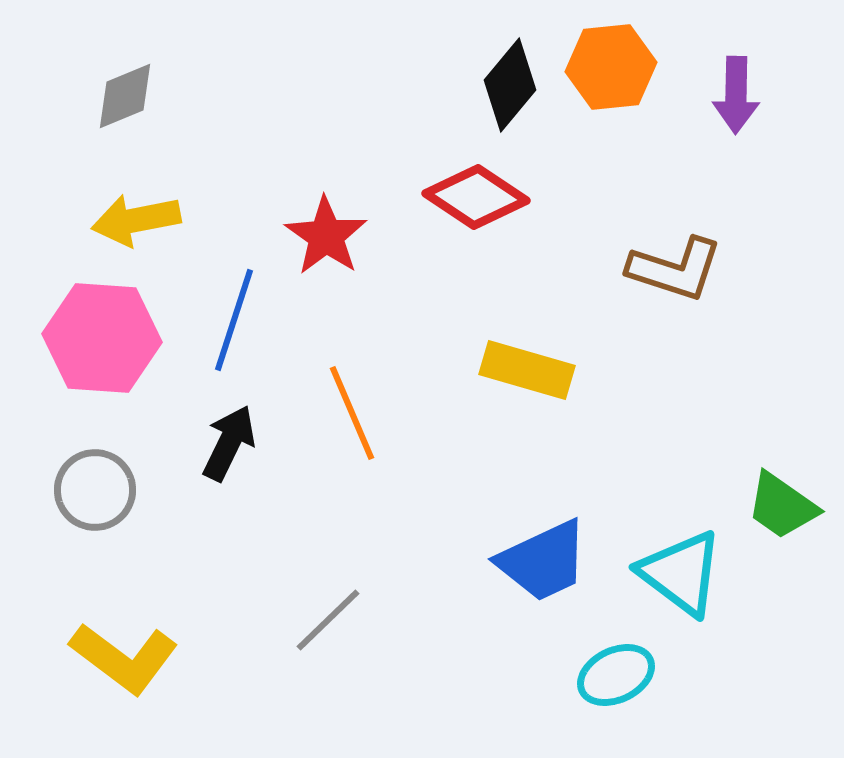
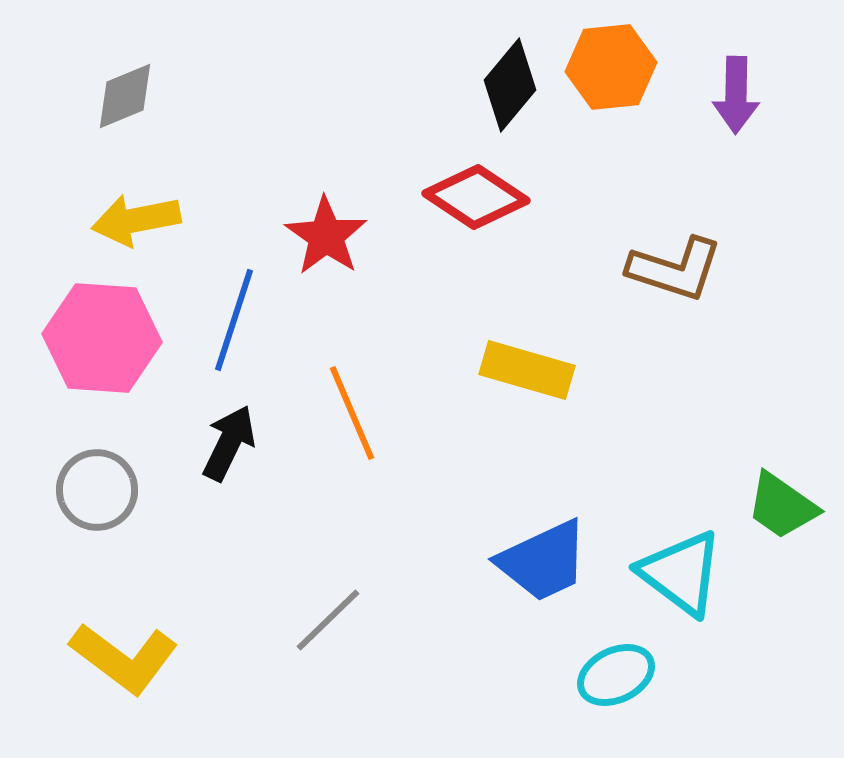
gray circle: moved 2 px right
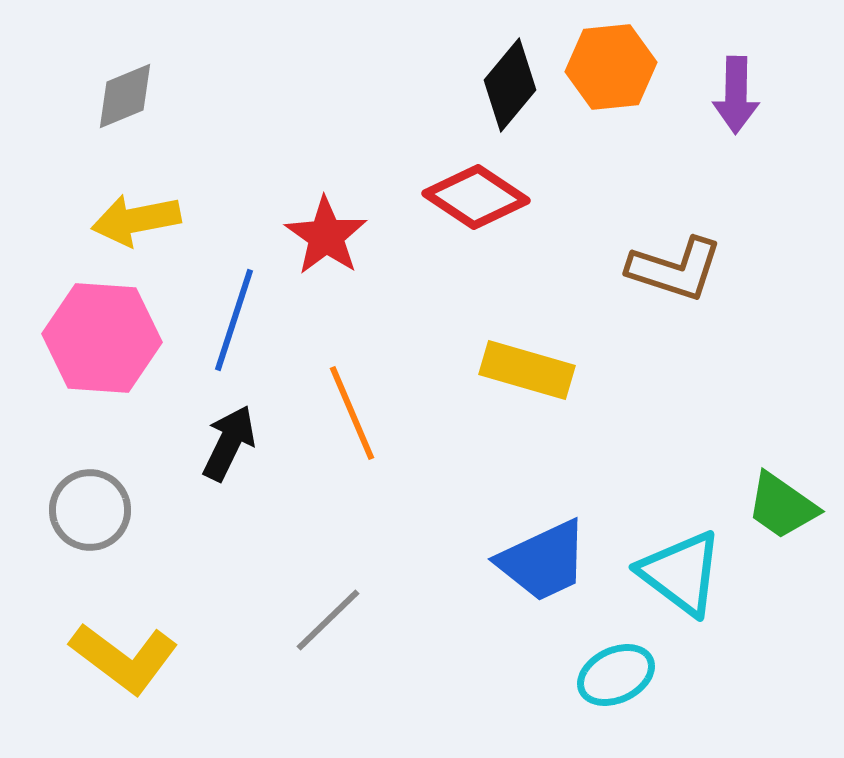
gray circle: moved 7 px left, 20 px down
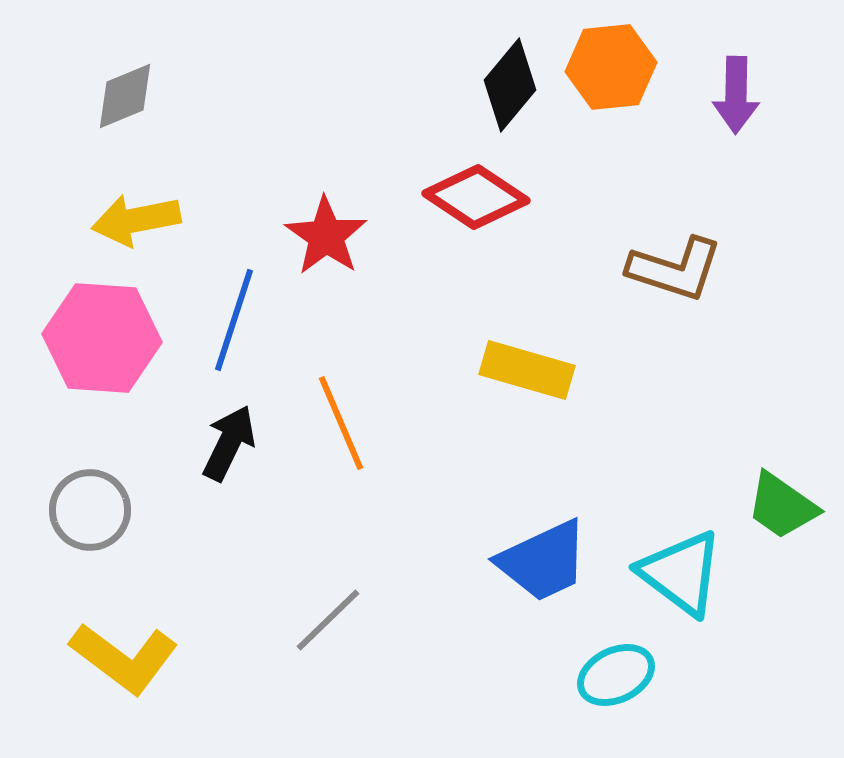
orange line: moved 11 px left, 10 px down
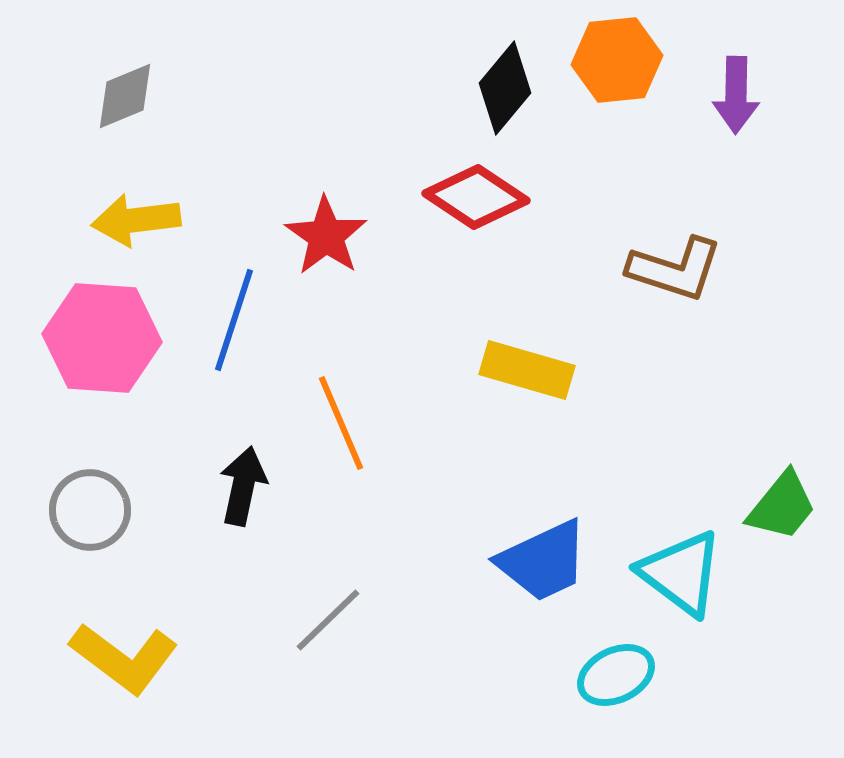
orange hexagon: moved 6 px right, 7 px up
black diamond: moved 5 px left, 3 px down
yellow arrow: rotated 4 degrees clockwise
black arrow: moved 14 px right, 43 px down; rotated 14 degrees counterclockwise
green trapezoid: rotated 86 degrees counterclockwise
